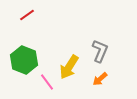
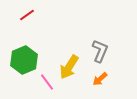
green hexagon: rotated 16 degrees clockwise
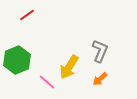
green hexagon: moved 7 px left
pink line: rotated 12 degrees counterclockwise
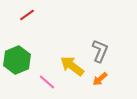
yellow arrow: moved 3 px right, 1 px up; rotated 95 degrees clockwise
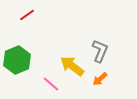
pink line: moved 4 px right, 2 px down
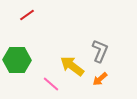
green hexagon: rotated 24 degrees clockwise
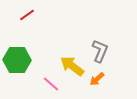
orange arrow: moved 3 px left
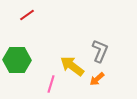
pink line: rotated 66 degrees clockwise
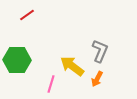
orange arrow: rotated 21 degrees counterclockwise
